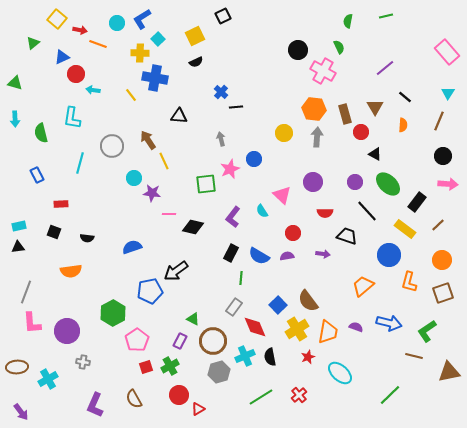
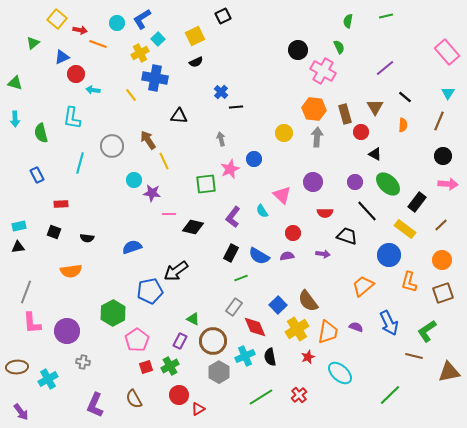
yellow cross at (140, 53): rotated 30 degrees counterclockwise
cyan circle at (134, 178): moved 2 px down
brown line at (438, 225): moved 3 px right
green line at (241, 278): rotated 64 degrees clockwise
blue arrow at (389, 323): rotated 50 degrees clockwise
gray hexagon at (219, 372): rotated 15 degrees counterclockwise
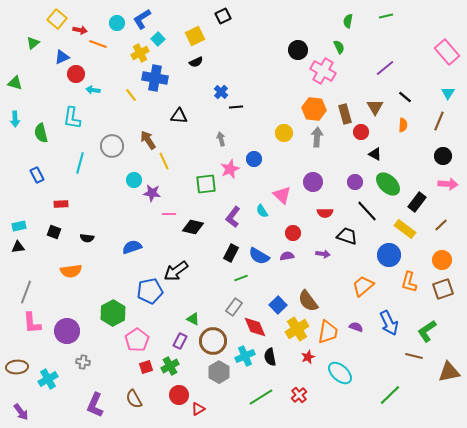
brown square at (443, 293): moved 4 px up
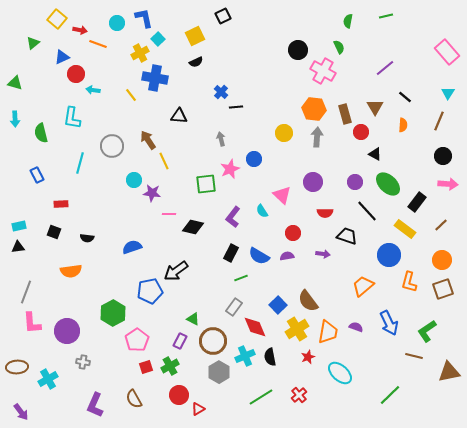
blue L-shape at (142, 19): moved 2 px right, 1 px up; rotated 110 degrees clockwise
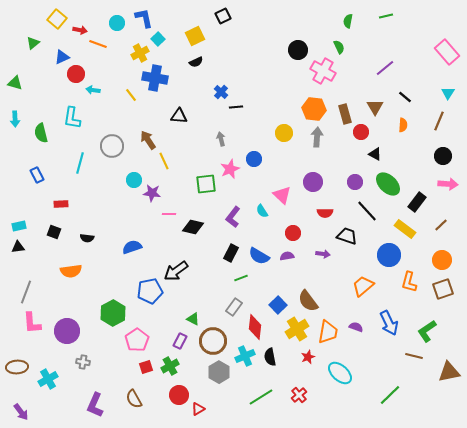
red diamond at (255, 327): rotated 30 degrees clockwise
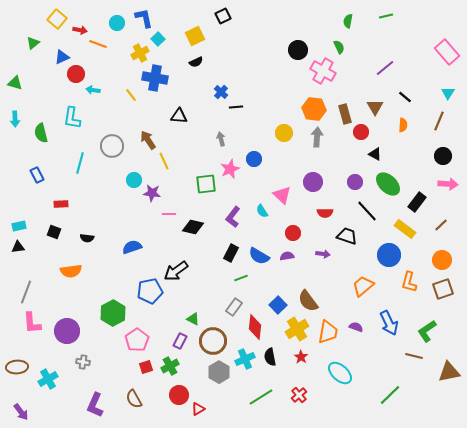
cyan cross at (245, 356): moved 3 px down
red star at (308, 357): moved 7 px left; rotated 16 degrees counterclockwise
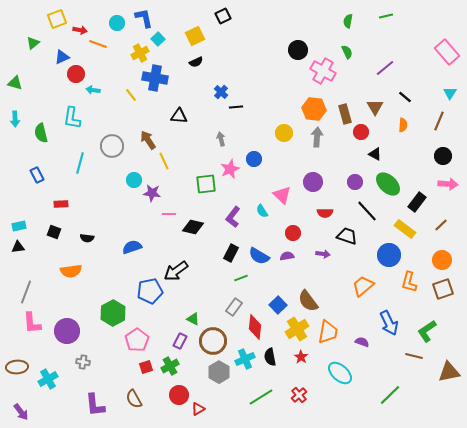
yellow square at (57, 19): rotated 30 degrees clockwise
green semicircle at (339, 47): moved 8 px right, 5 px down
cyan triangle at (448, 93): moved 2 px right
purple semicircle at (356, 327): moved 6 px right, 15 px down
purple L-shape at (95, 405): rotated 30 degrees counterclockwise
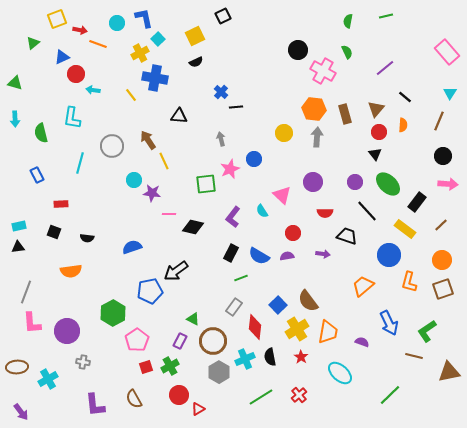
brown triangle at (375, 107): moved 1 px right, 2 px down; rotated 12 degrees clockwise
red circle at (361, 132): moved 18 px right
black triangle at (375, 154): rotated 24 degrees clockwise
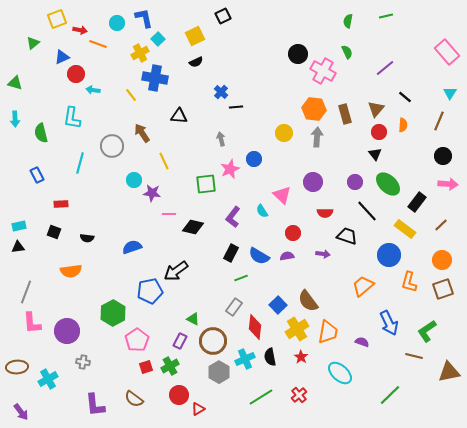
black circle at (298, 50): moved 4 px down
brown arrow at (148, 140): moved 6 px left, 7 px up
brown semicircle at (134, 399): rotated 24 degrees counterclockwise
